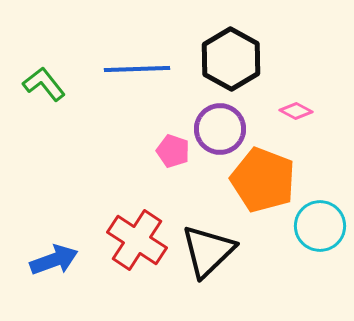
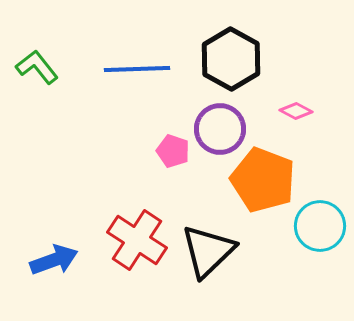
green L-shape: moved 7 px left, 17 px up
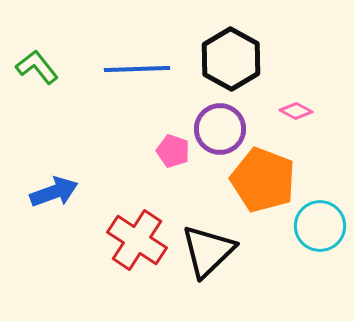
blue arrow: moved 68 px up
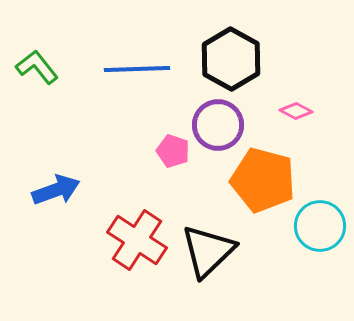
purple circle: moved 2 px left, 4 px up
orange pentagon: rotated 6 degrees counterclockwise
blue arrow: moved 2 px right, 2 px up
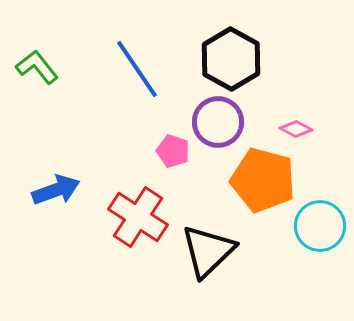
blue line: rotated 58 degrees clockwise
pink diamond: moved 18 px down
purple circle: moved 3 px up
red cross: moved 1 px right, 23 px up
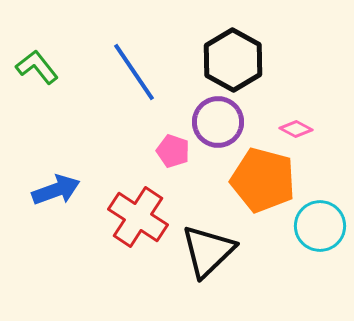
black hexagon: moved 2 px right, 1 px down
blue line: moved 3 px left, 3 px down
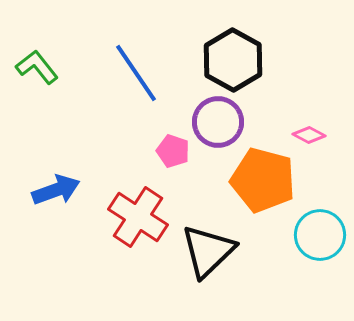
blue line: moved 2 px right, 1 px down
pink diamond: moved 13 px right, 6 px down
cyan circle: moved 9 px down
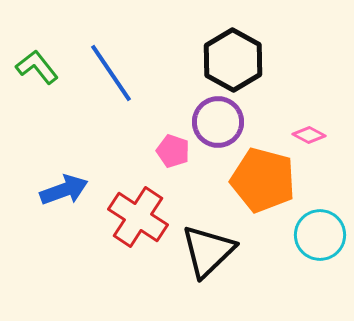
blue line: moved 25 px left
blue arrow: moved 8 px right
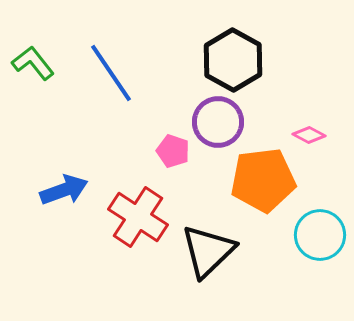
green L-shape: moved 4 px left, 4 px up
orange pentagon: rotated 22 degrees counterclockwise
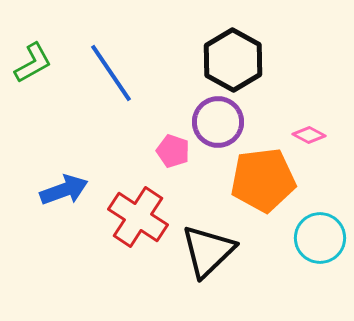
green L-shape: rotated 99 degrees clockwise
cyan circle: moved 3 px down
